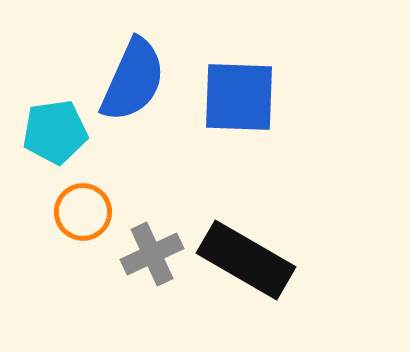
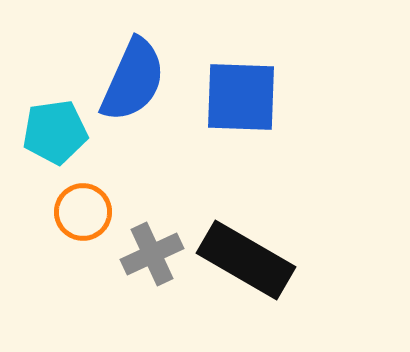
blue square: moved 2 px right
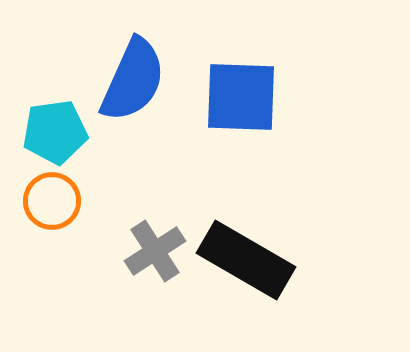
orange circle: moved 31 px left, 11 px up
gray cross: moved 3 px right, 3 px up; rotated 8 degrees counterclockwise
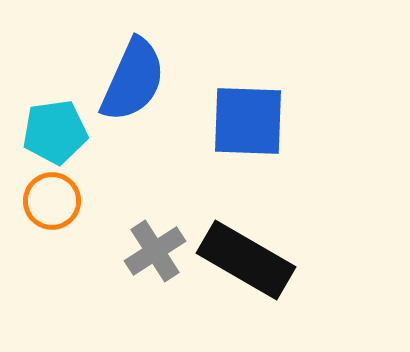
blue square: moved 7 px right, 24 px down
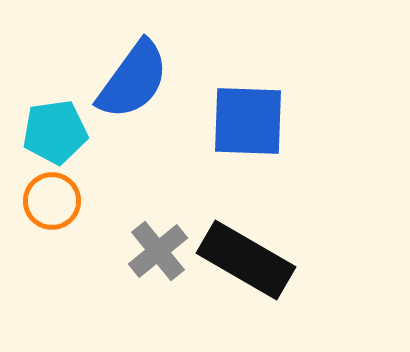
blue semicircle: rotated 12 degrees clockwise
gray cross: moved 3 px right; rotated 6 degrees counterclockwise
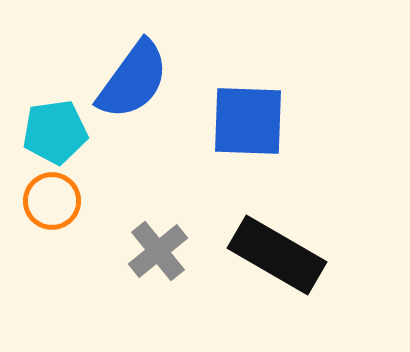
black rectangle: moved 31 px right, 5 px up
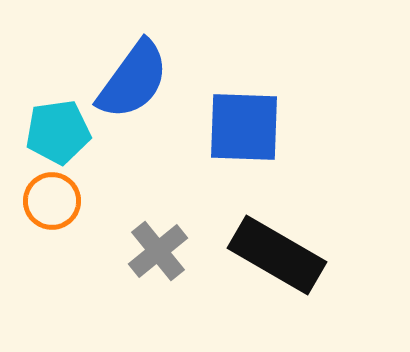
blue square: moved 4 px left, 6 px down
cyan pentagon: moved 3 px right
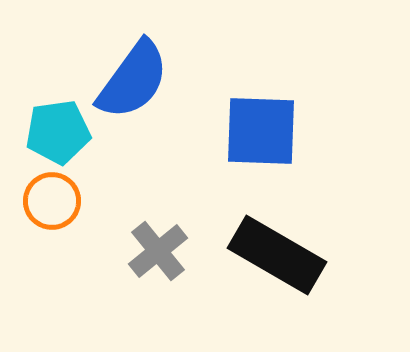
blue square: moved 17 px right, 4 px down
